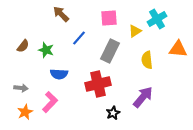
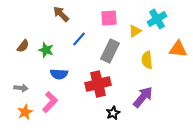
blue line: moved 1 px down
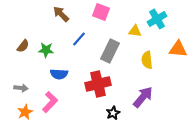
pink square: moved 8 px left, 6 px up; rotated 24 degrees clockwise
yellow triangle: rotated 40 degrees clockwise
green star: rotated 14 degrees counterclockwise
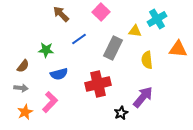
pink square: rotated 24 degrees clockwise
blue line: rotated 14 degrees clockwise
brown semicircle: moved 20 px down
gray rectangle: moved 3 px right, 3 px up
blue semicircle: rotated 18 degrees counterclockwise
black star: moved 8 px right
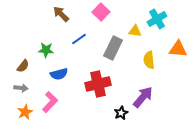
yellow semicircle: moved 2 px right
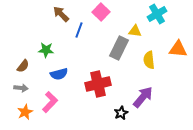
cyan cross: moved 5 px up
blue line: moved 9 px up; rotated 35 degrees counterclockwise
gray rectangle: moved 6 px right
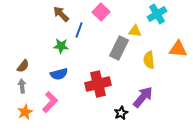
green star: moved 15 px right, 4 px up
gray arrow: moved 1 px right, 2 px up; rotated 104 degrees counterclockwise
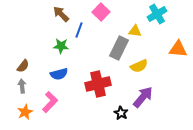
yellow semicircle: moved 10 px left, 6 px down; rotated 108 degrees counterclockwise
black star: rotated 16 degrees counterclockwise
